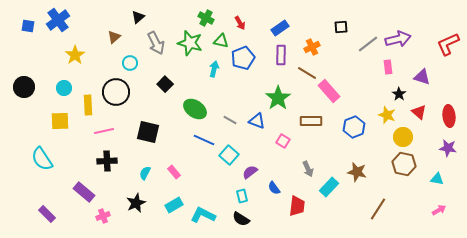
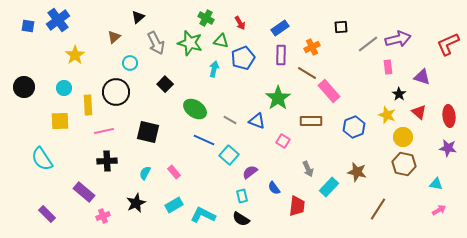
cyan triangle at (437, 179): moved 1 px left, 5 px down
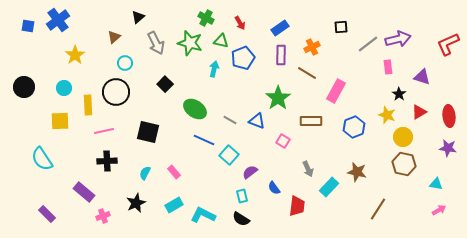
cyan circle at (130, 63): moved 5 px left
pink rectangle at (329, 91): moved 7 px right; rotated 70 degrees clockwise
red triangle at (419, 112): rotated 49 degrees clockwise
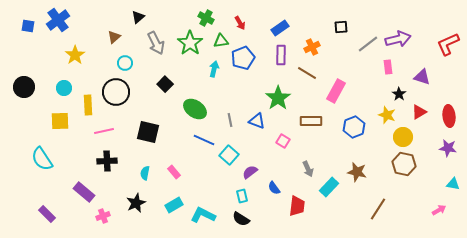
green triangle at (221, 41): rotated 21 degrees counterclockwise
green star at (190, 43): rotated 20 degrees clockwise
gray line at (230, 120): rotated 48 degrees clockwise
cyan semicircle at (145, 173): rotated 16 degrees counterclockwise
cyan triangle at (436, 184): moved 17 px right
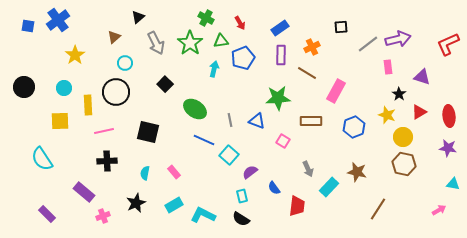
green star at (278, 98): rotated 30 degrees clockwise
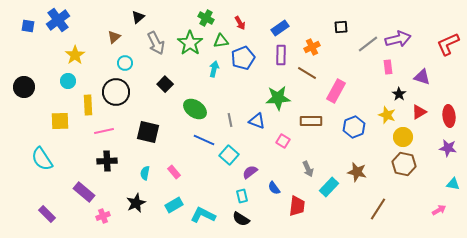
cyan circle at (64, 88): moved 4 px right, 7 px up
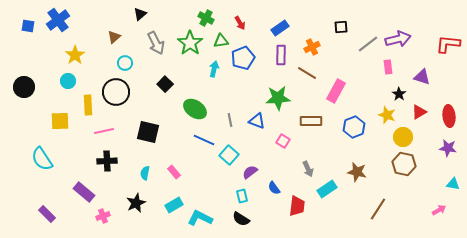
black triangle at (138, 17): moved 2 px right, 3 px up
red L-shape at (448, 44): rotated 30 degrees clockwise
cyan rectangle at (329, 187): moved 2 px left, 2 px down; rotated 12 degrees clockwise
cyan L-shape at (203, 215): moved 3 px left, 3 px down
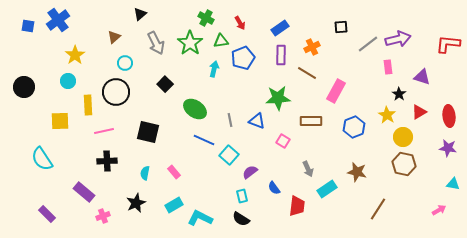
yellow star at (387, 115): rotated 12 degrees clockwise
